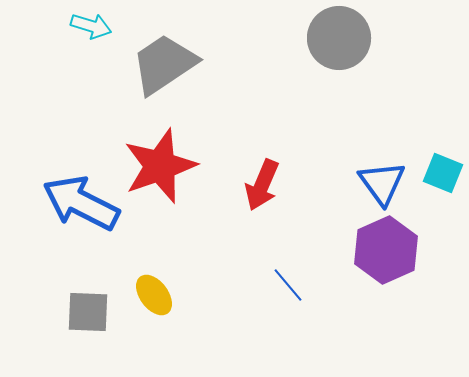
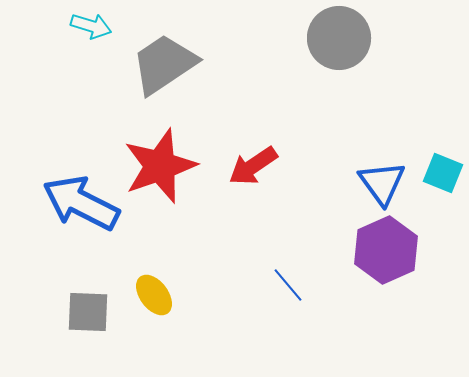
red arrow: moved 9 px left, 19 px up; rotated 33 degrees clockwise
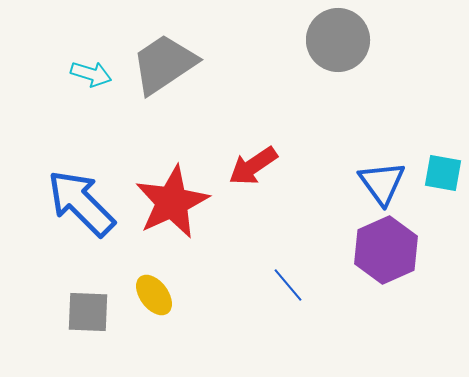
cyan arrow: moved 48 px down
gray circle: moved 1 px left, 2 px down
red star: moved 12 px right, 36 px down; rotated 6 degrees counterclockwise
cyan square: rotated 12 degrees counterclockwise
blue arrow: rotated 18 degrees clockwise
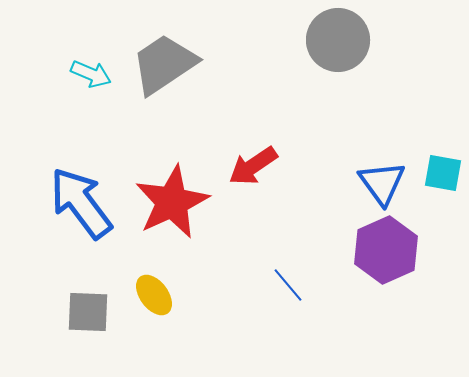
cyan arrow: rotated 6 degrees clockwise
blue arrow: rotated 8 degrees clockwise
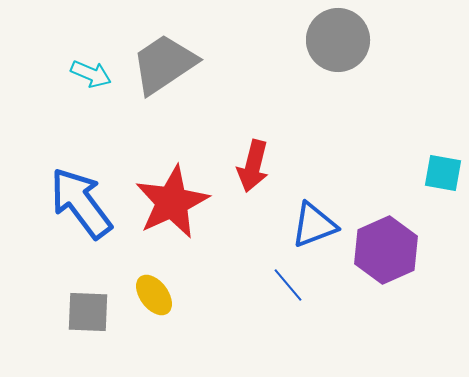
red arrow: rotated 42 degrees counterclockwise
blue triangle: moved 68 px left, 42 px down; rotated 45 degrees clockwise
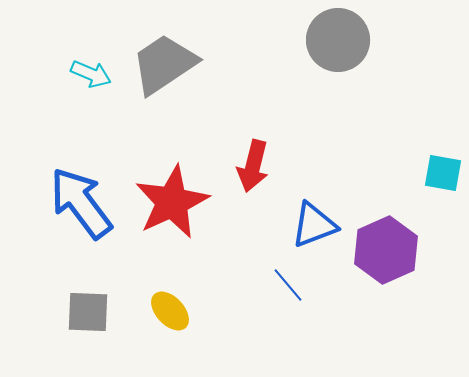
yellow ellipse: moved 16 px right, 16 px down; rotated 6 degrees counterclockwise
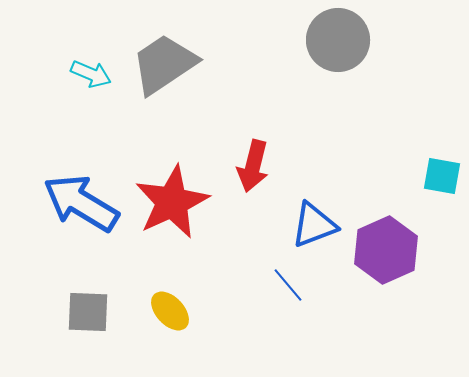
cyan square: moved 1 px left, 3 px down
blue arrow: rotated 22 degrees counterclockwise
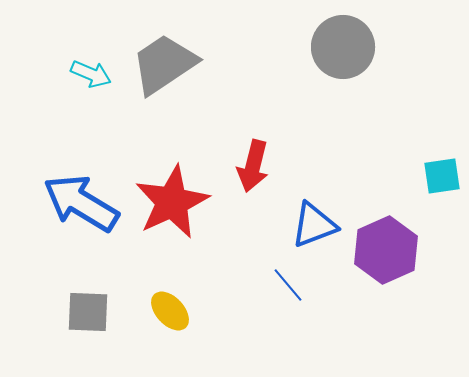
gray circle: moved 5 px right, 7 px down
cyan square: rotated 18 degrees counterclockwise
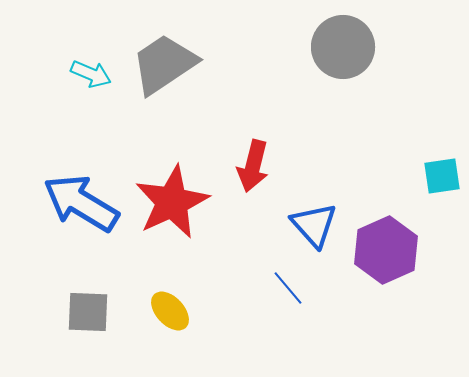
blue triangle: rotated 51 degrees counterclockwise
blue line: moved 3 px down
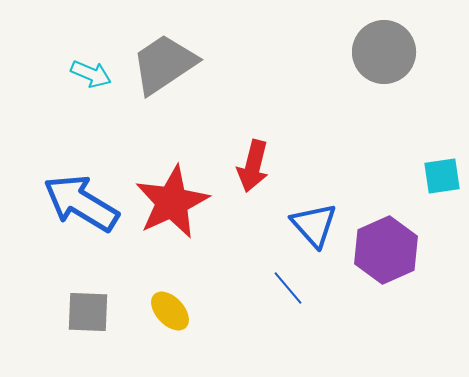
gray circle: moved 41 px right, 5 px down
